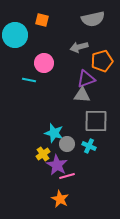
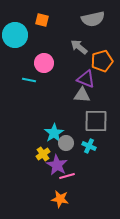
gray arrow: rotated 54 degrees clockwise
purple triangle: rotated 42 degrees clockwise
cyan star: rotated 24 degrees clockwise
gray circle: moved 1 px left, 1 px up
orange star: rotated 18 degrees counterclockwise
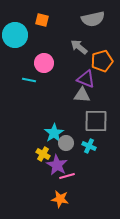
yellow cross: rotated 24 degrees counterclockwise
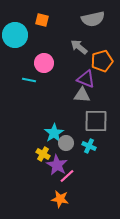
pink line: rotated 28 degrees counterclockwise
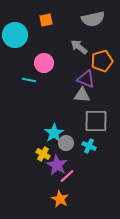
orange square: moved 4 px right; rotated 24 degrees counterclockwise
orange star: rotated 18 degrees clockwise
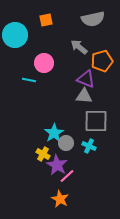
gray triangle: moved 2 px right, 1 px down
